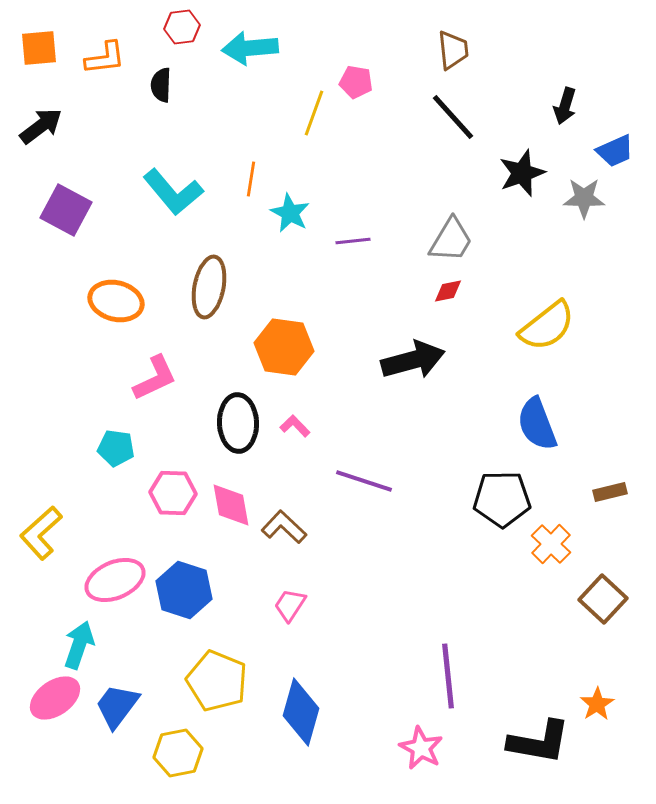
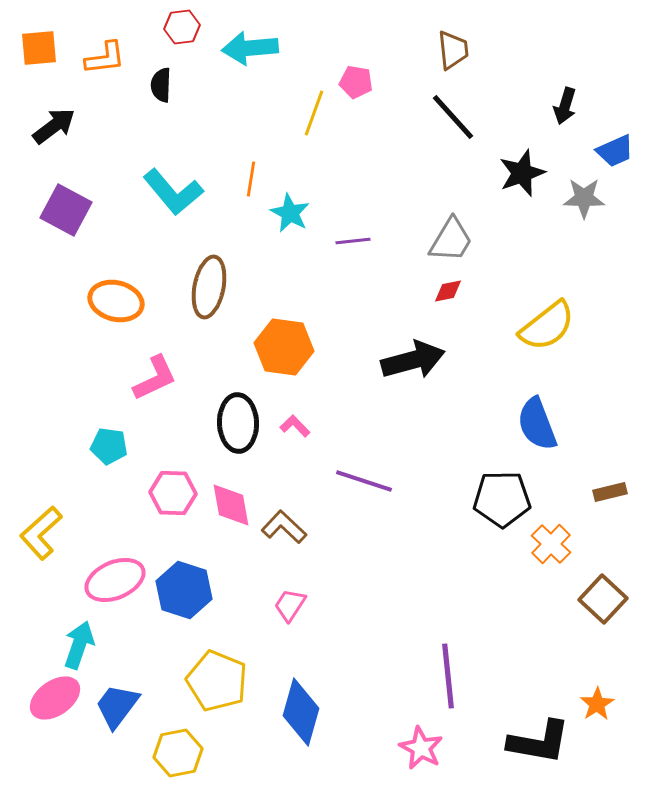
black arrow at (41, 126): moved 13 px right
cyan pentagon at (116, 448): moved 7 px left, 2 px up
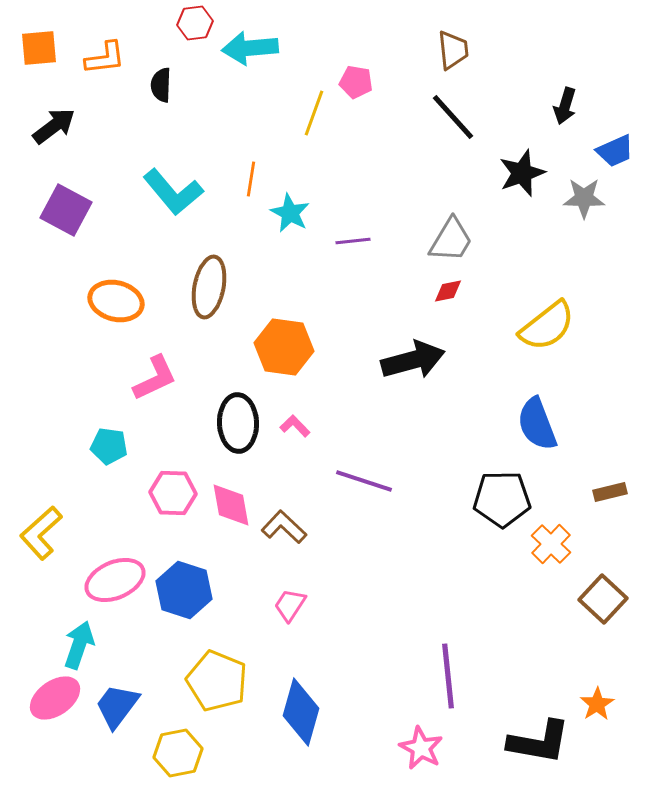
red hexagon at (182, 27): moved 13 px right, 4 px up
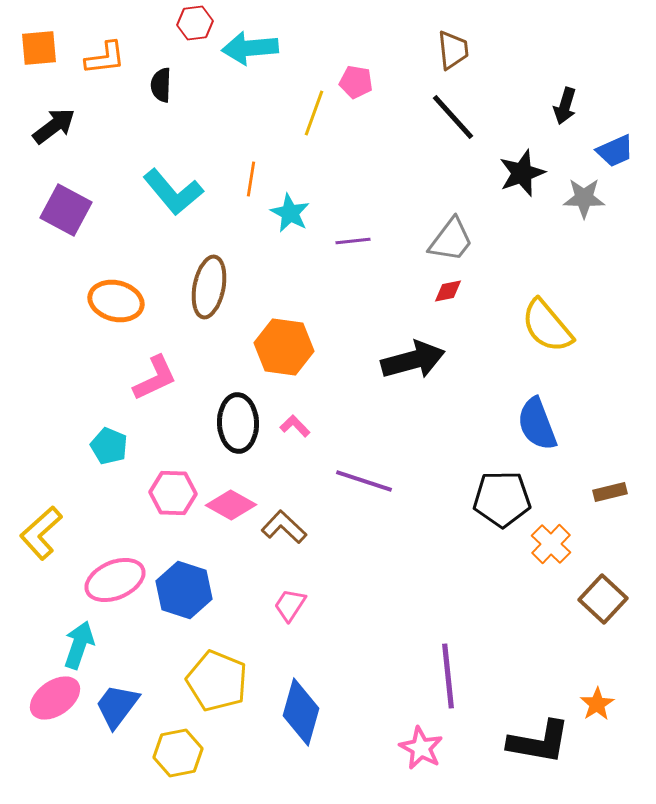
gray trapezoid at (451, 240): rotated 6 degrees clockwise
yellow semicircle at (547, 326): rotated 88 degrees clockwise
cyan pentagon at (109, 446): rotated 15 degrees clockwise
pink diamond at (231, 505): rotated 51 degrees counterclockwise
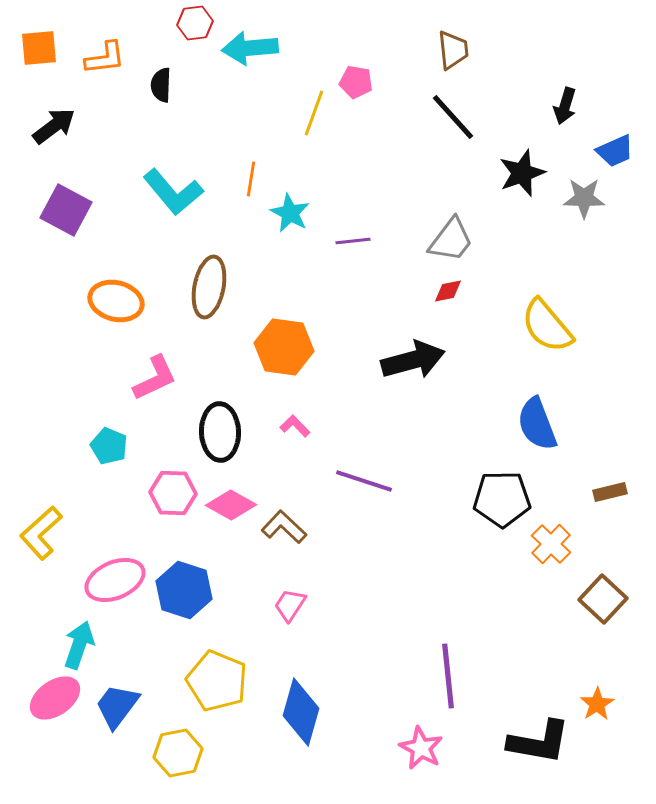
black ellipse at (238, 423): moved 18 px left, 9 px down
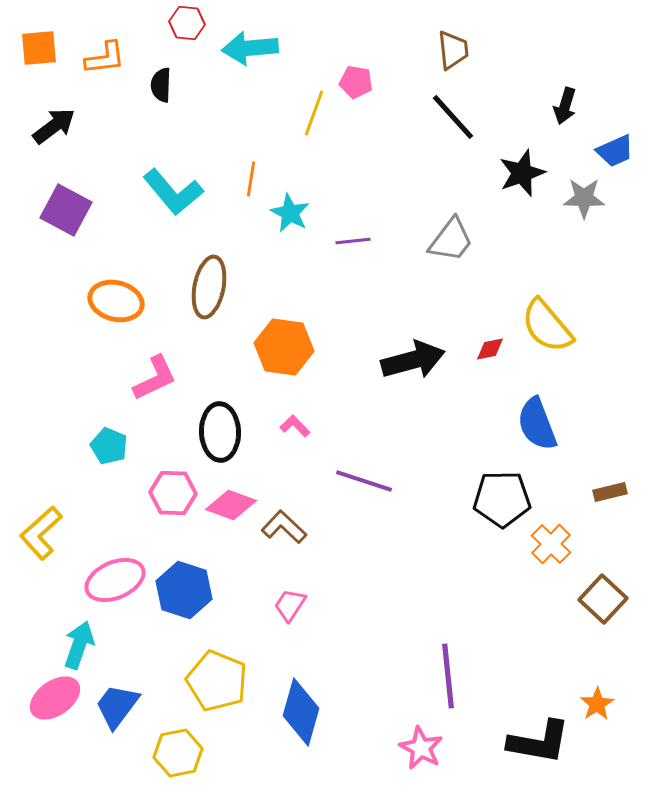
red hexagon at (195, 23): moved 8 px left; rotated 12 degrees clockwise
red diamond at (448, 291): moved 42 px right, 58 px down
pink diamond at (231, 505): rotated 9 degrees counterclockwise
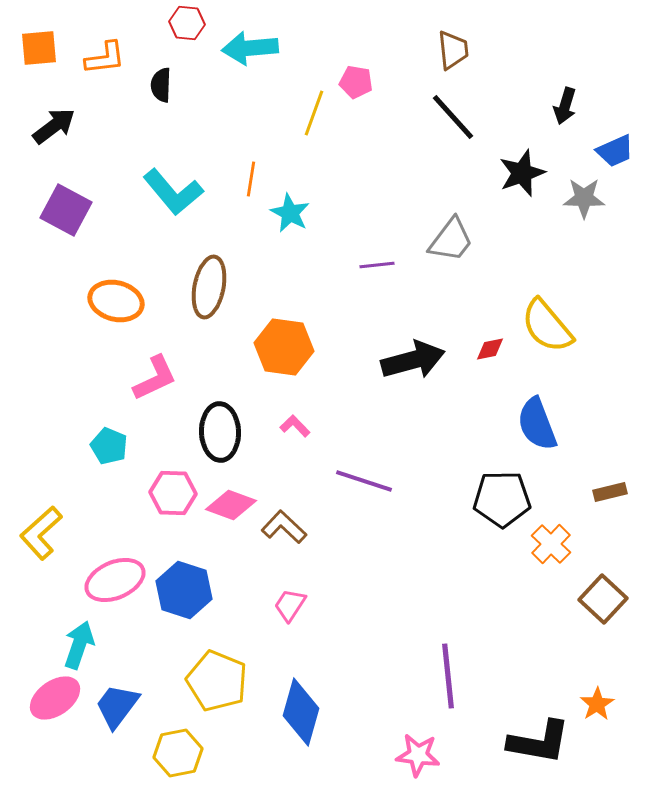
purple line at (353, 241): moved 24 px right, 24 px down
pink star at (421, 748): moved 3 px left, 7 px down; rotated 21 degrees counterclockwise
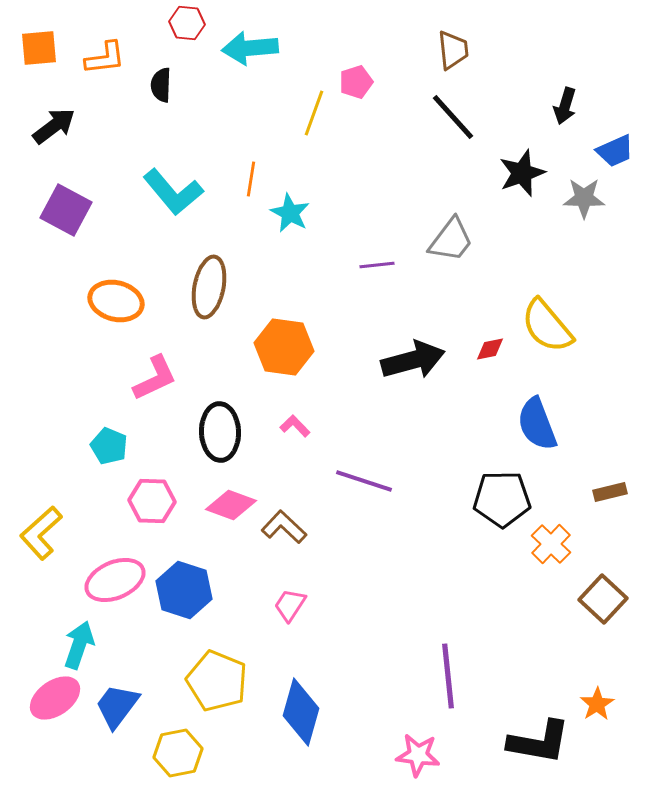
pink pentagon at (356, 82): rotated 28 degrees counterclockwise
pink hexagon at (173, 493): moved 21 px left, 8 px down
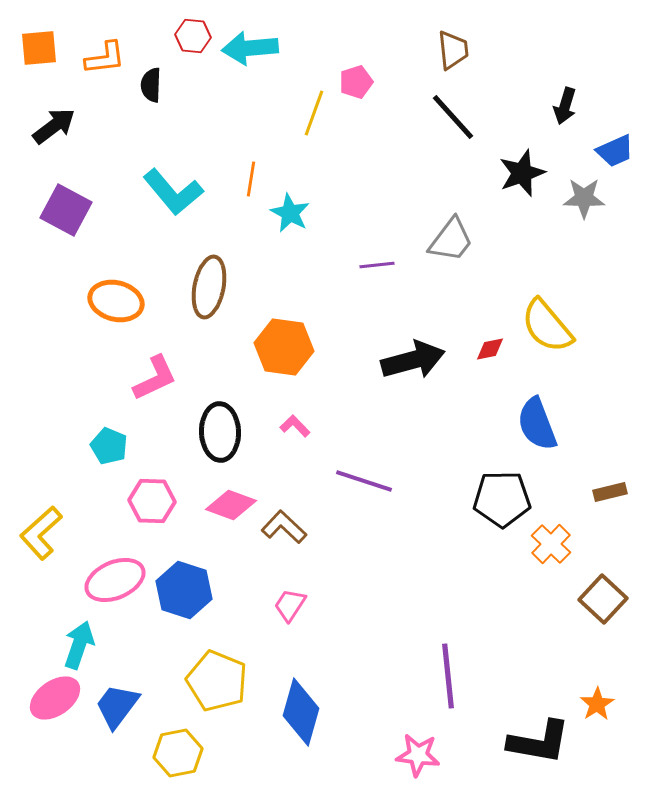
red hexagon at (187, 23): moved 6 px right, 13 px down
black semicircle at (161, 85): moved 10 px left
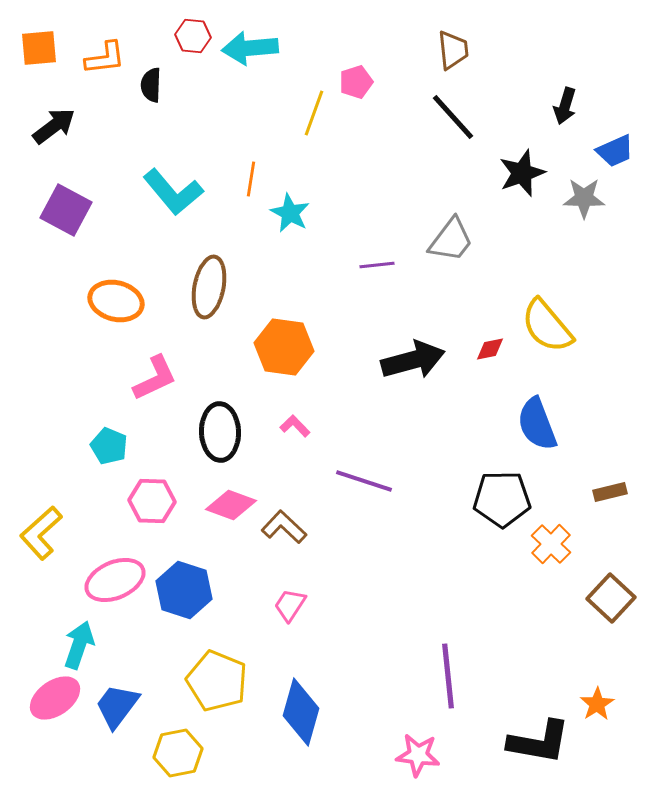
brown square at (603, 599): moved 8 px right, 1 px up
